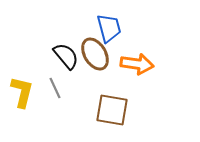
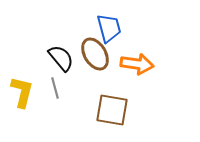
black semicircle: moved 5 px left, 2 px down
gray line: rotated 10 degrees clockwise
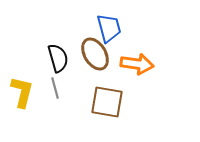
black semicircle: moved 3 px left; rotated 24 degrees clockwise
brown square: moved 5 px left, 8 px up
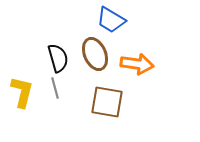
blue trapezoid: moved 2 px right, 8 px up; rotated 136 degrees clockwise
brown ellipse: rotated 8 degrees clockwise
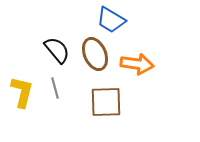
black semicircle: moved 1 px left, 8 px up; rotated 24 degrees counterclockwise
brown square: moved 1 px left; rotated 12 degrees counterclockwise
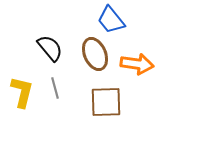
blue trapezoid: rotated 20 degrees clockwise
black semicircle: moved 7 px left, 2 px up
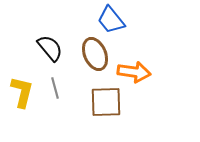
orange arrow: moved 3 px left, 8 px down
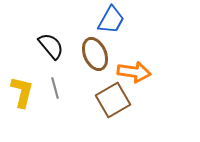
blue trapezoid: rotated 112 degrees counterclockwise
black semicircle: moved 1 px right, 2 px up
brown square: moved 7 px right, 2 px up; rotated 28 degrees counterclockwise
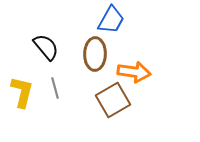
black semicircle: moved 5 px left, 1 px down
brown ellipse: rotated 24 degrees clockwise
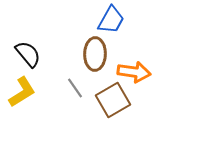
black semicircle: moved 18 px left, 7 px down
gray line: moved 20 px right; rotated 20 degrees counterclockwise
yellow L-shape: rotated 44 degrees clockwise
